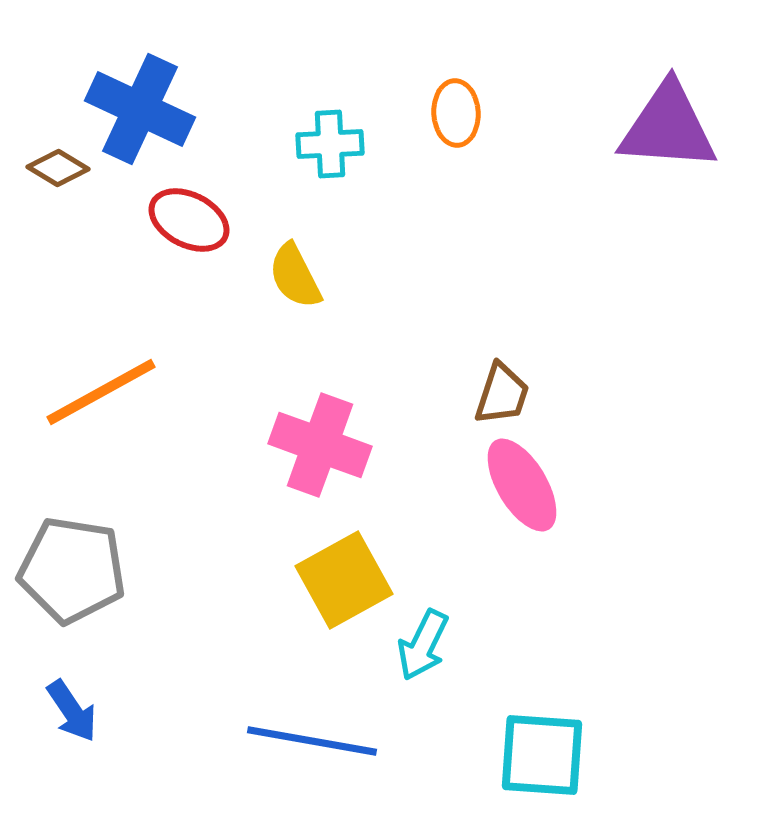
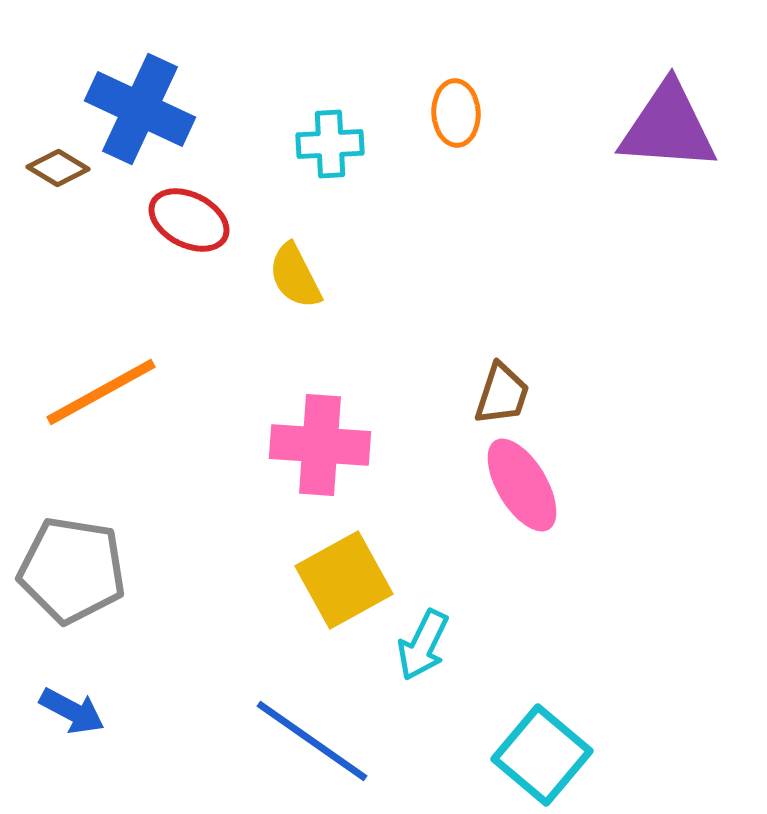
pink cross: rotated 16 degrees counterclockwise
blue arrow: rotated 28 degrees counterclockwise
blue line: rotated 25 degrees clockwise
cyan square: rotated 36 degrees clockwise
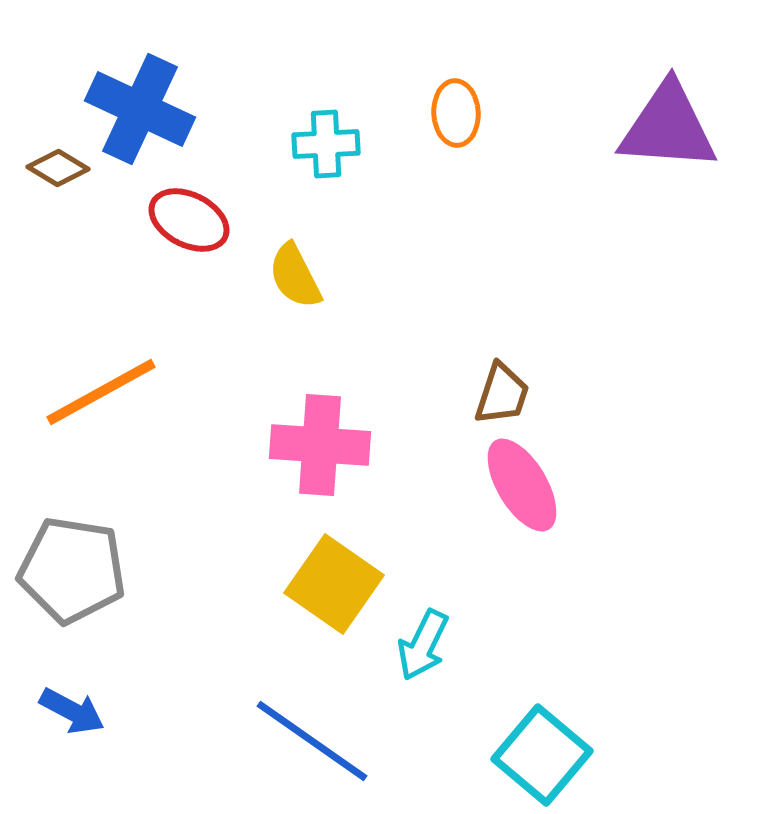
cyan cross: moved 4 px left
yellow square: moved 10 px left, 4 px down; rotated 26 degrees counterclockwise
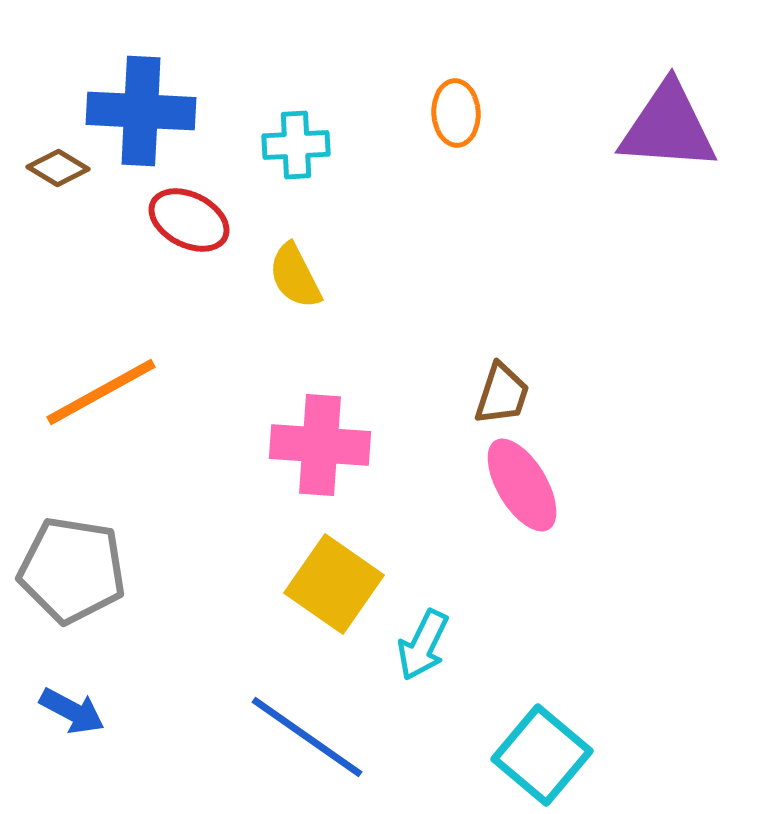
blue cross: moved 1 px right, 2 px down; rotated 22 degrees counterclockwise
cyan cross: moved 30 px left, 1 px down
blue line: moved 5 px left, 4 px up
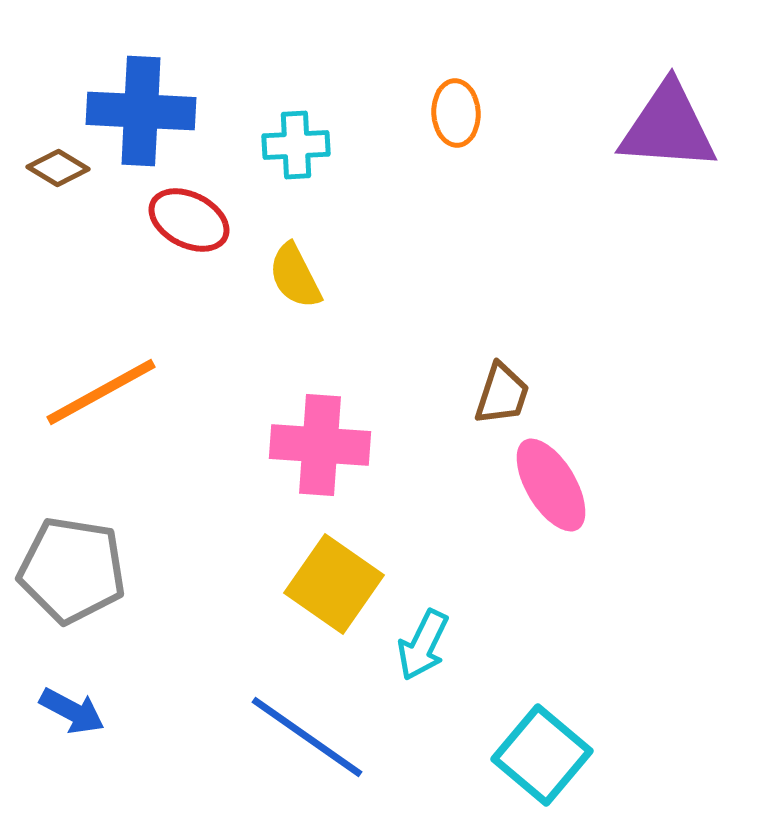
pink ellipse: moved 29 px right
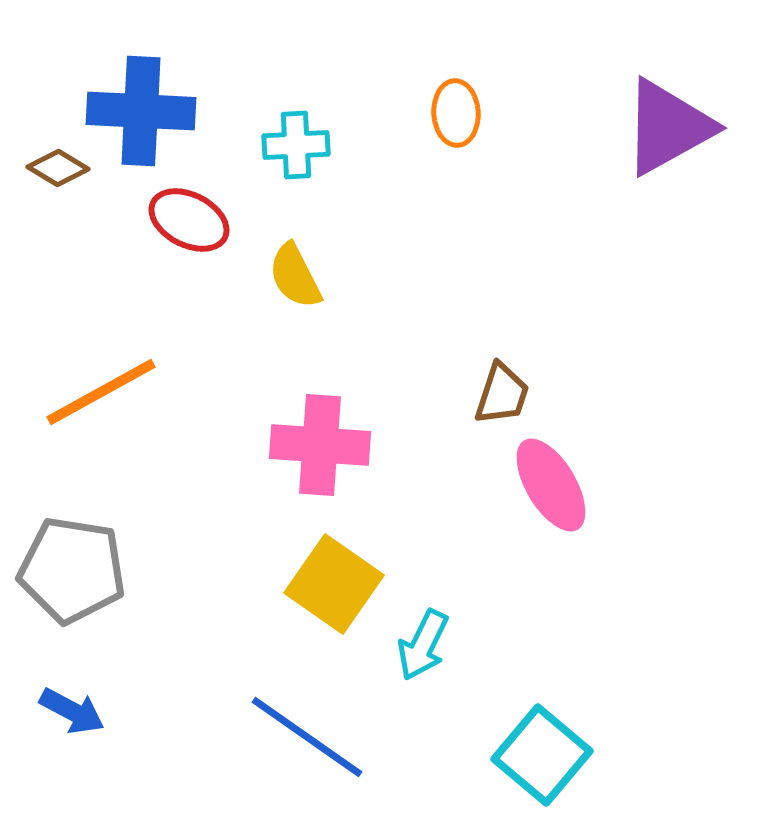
purple triangle: rotated 33 degrees counterclockwise
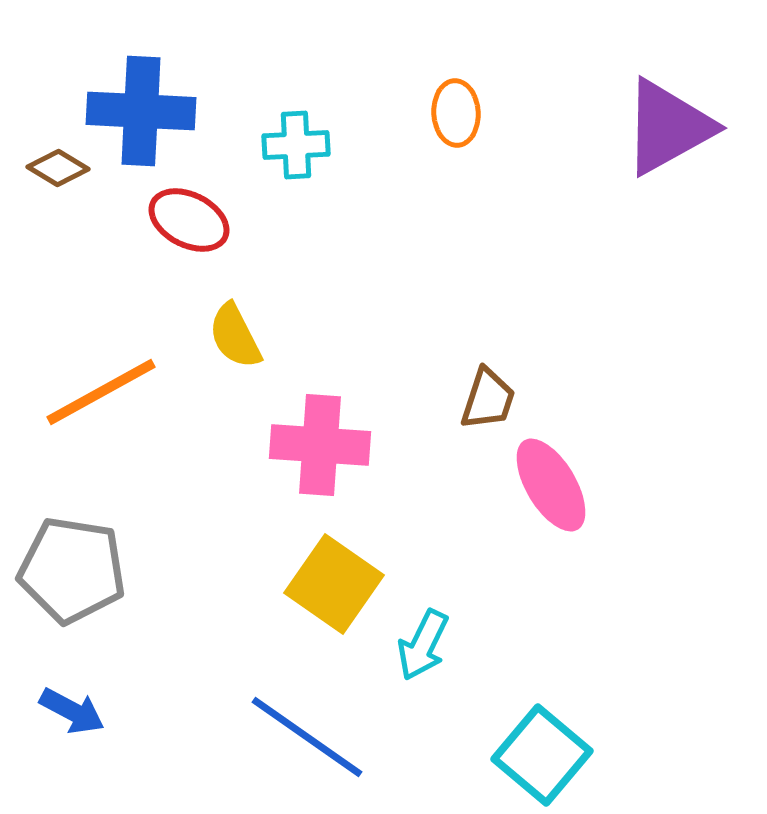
yellow semicircle: moved 60 px left, 60 px down
brown trapezoid: moved 14 px left, 5 px down
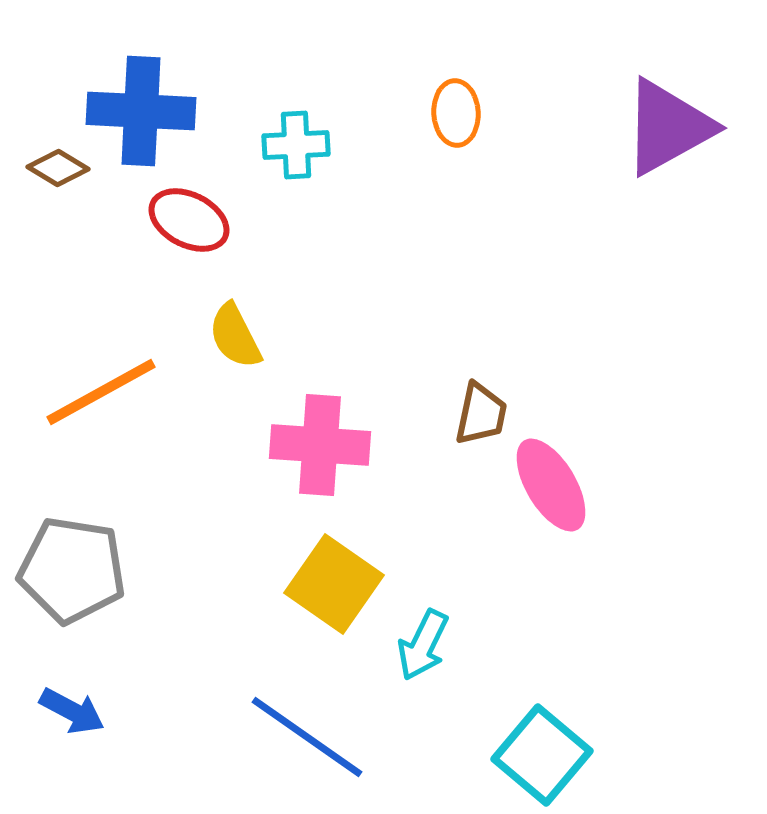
brown trapezoid: moved 7 px left, 15 px down; rotated 6 degrees counterclockwise
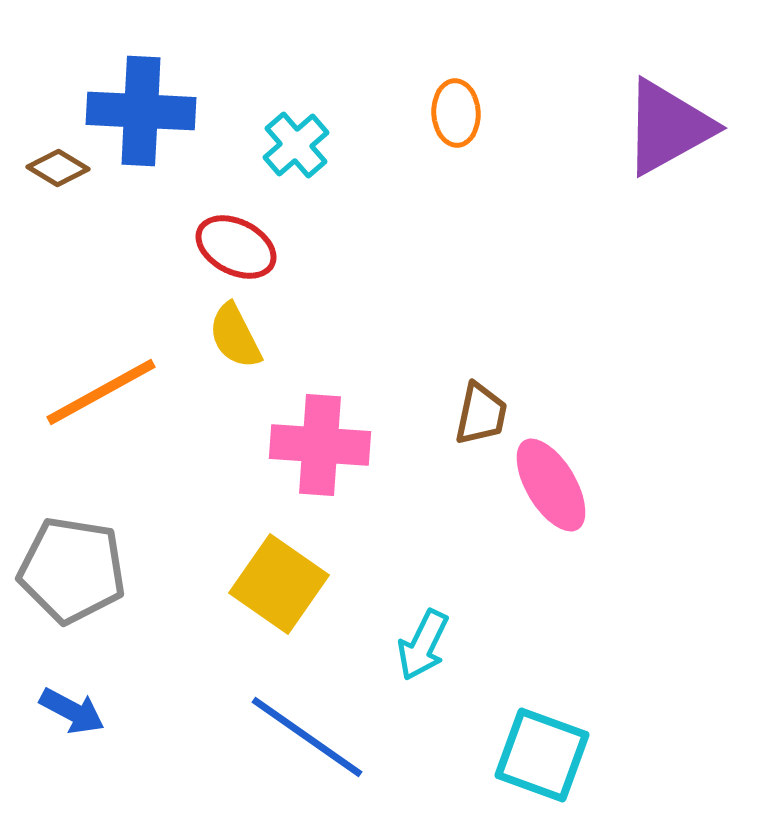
cyan cross: rotated 38 degrees counterclockwise
red ellipse: moved 47 px right, 27 px down
yellow square: moved 55 px left
cyan square: rotated 20 degrees counterclockwise
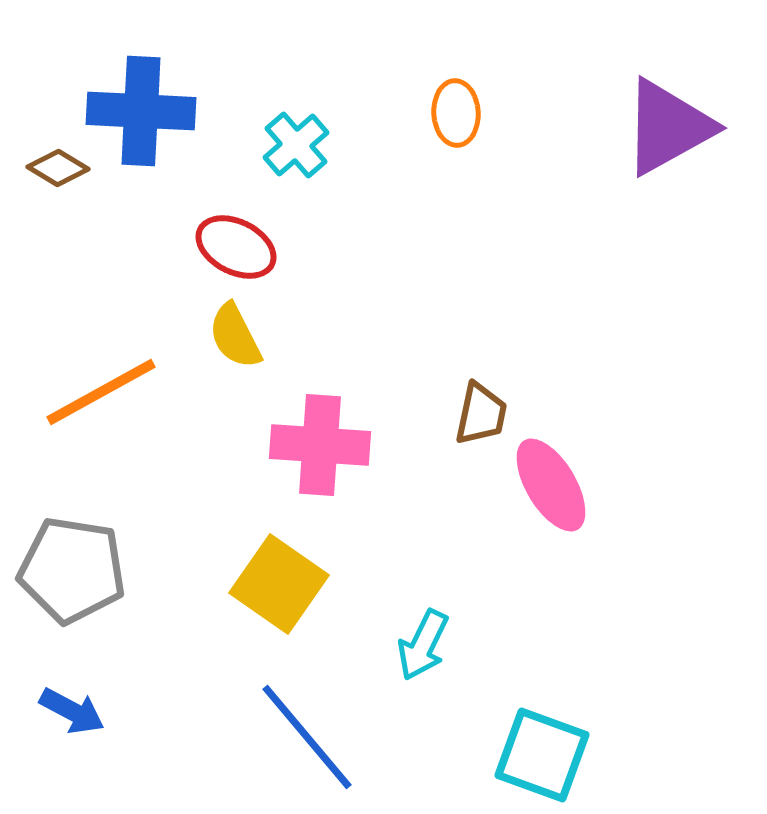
blue line: rotated 15 degrees clockwise
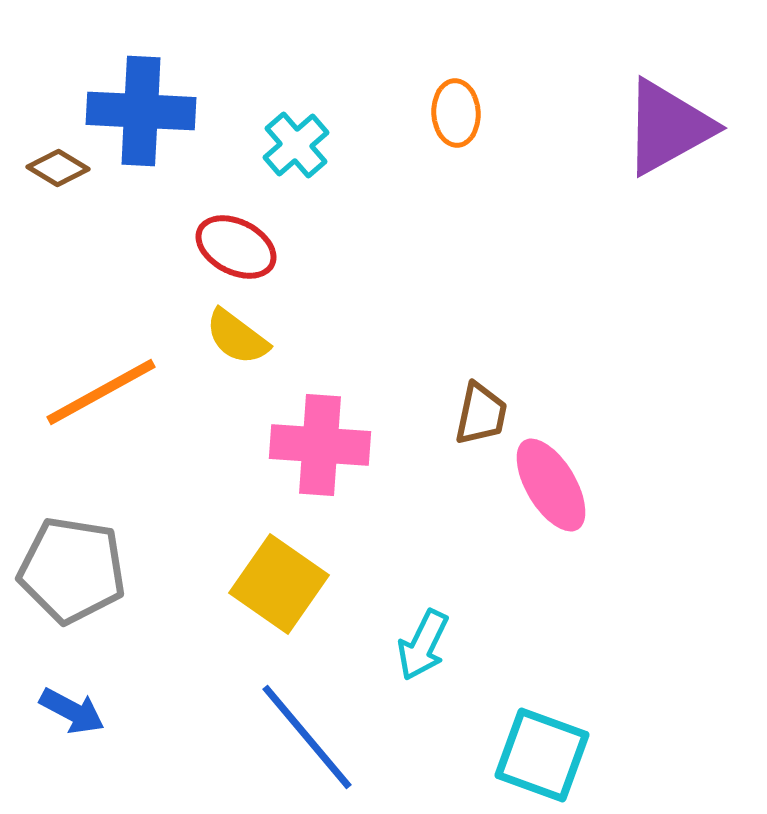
yellow semicircle: moved 2 px right, 1 px down; rotated 26 degrees counterclockwise
